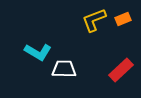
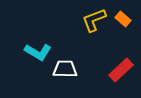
orange rectangle: rotated 63 degrees clockwise
white trapezoid: moved 1 px right
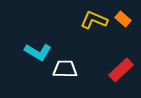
yellow L-shape: rotated 44 degrees clockwise
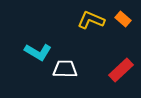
yellow L-shape: moved 3 px left
